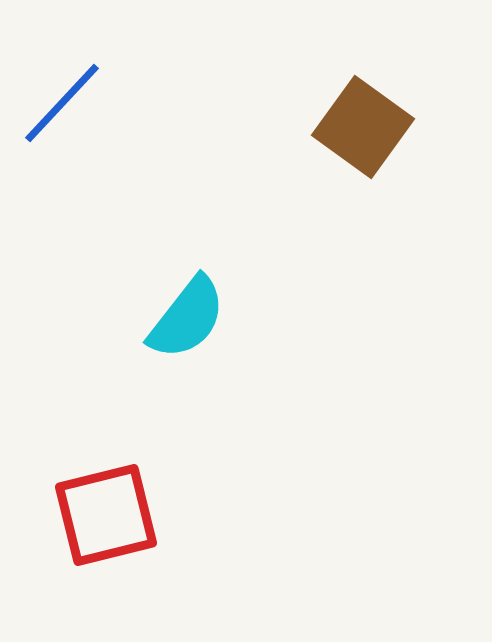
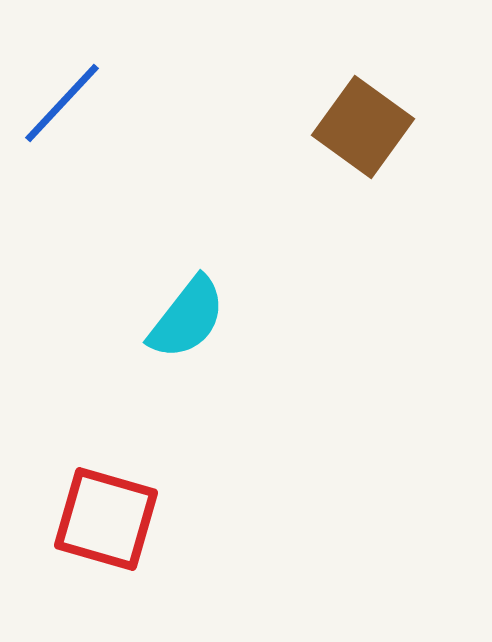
red square: moved 4 px down; rotated 30 degrees clockwise
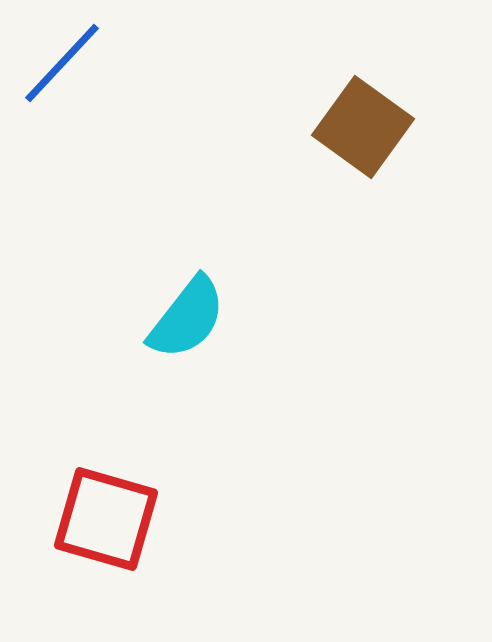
blue line: moved 40 px up
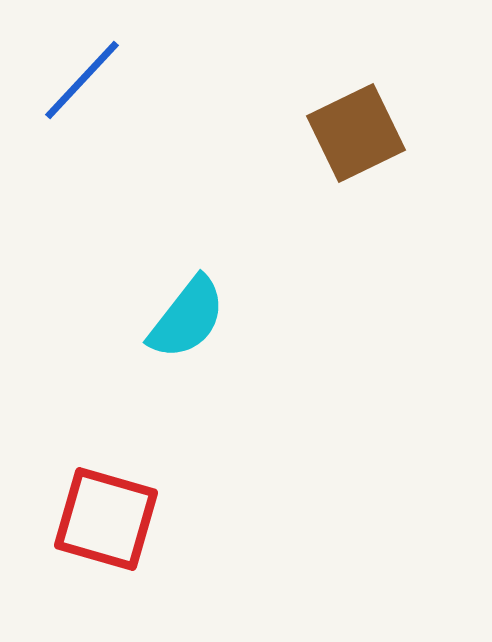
blue line: moved 20 px right, 17 px down
brown square: moved 7 px left, 6 px down; rotated 28 degrees clockwise
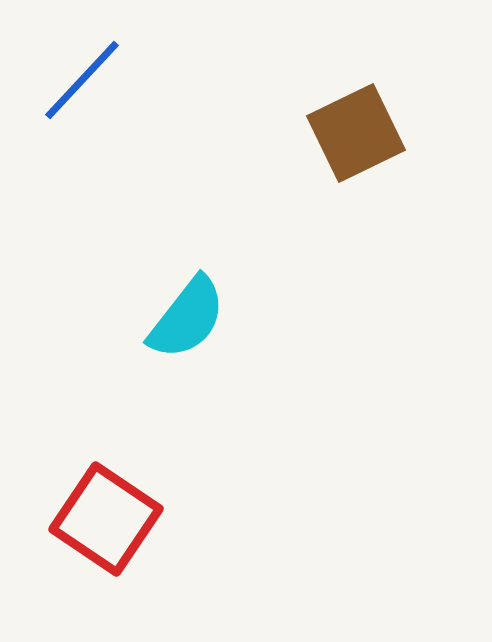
red square: rotated 18 degrees clockwise
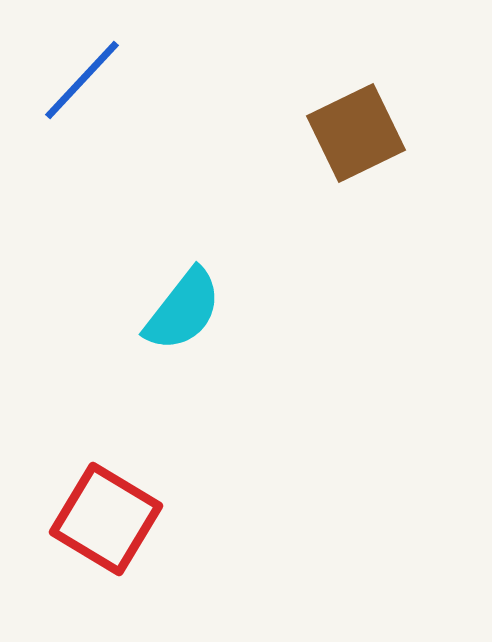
cyan semicircle: moved 4 px left, 8 px up
red square: rotated 3 degrees counterclockwise
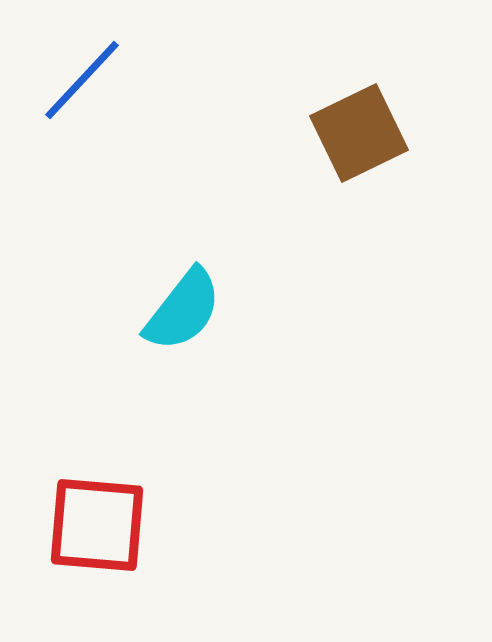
brown square: moved 3 px right
red square: moved 9 px left, 6 px down; rotated 26 degrees counterclockwise
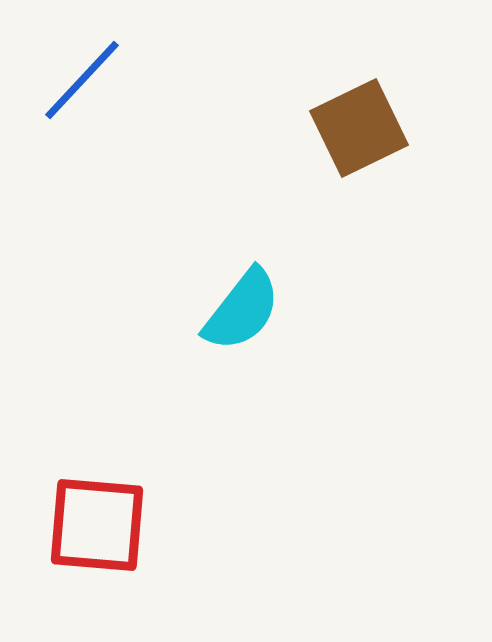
brown square: moved 5 px up
cyan semicircle: moved 59 px right
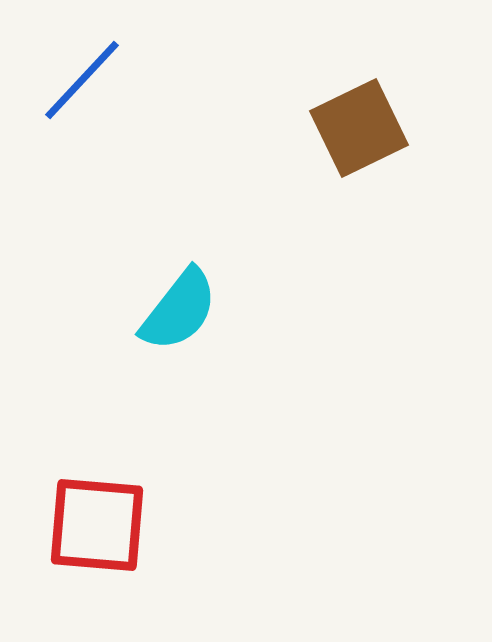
cyan semicircle: moved 63 px left
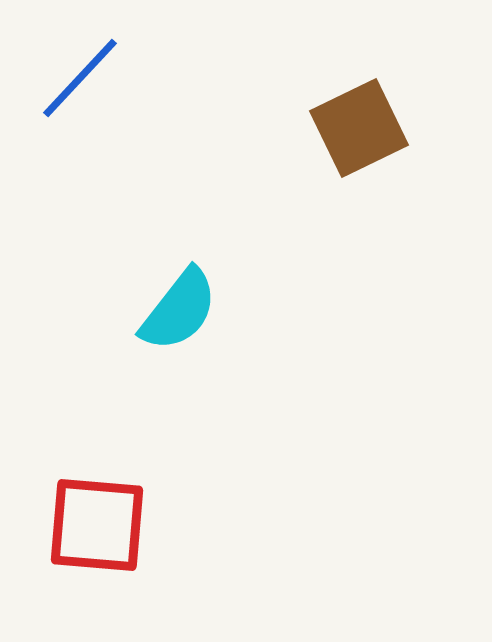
blue line: moved 2 px left, 2 px up
